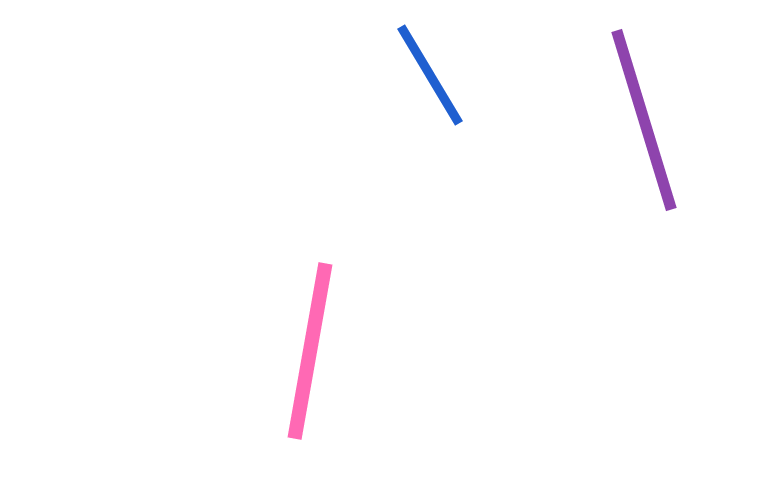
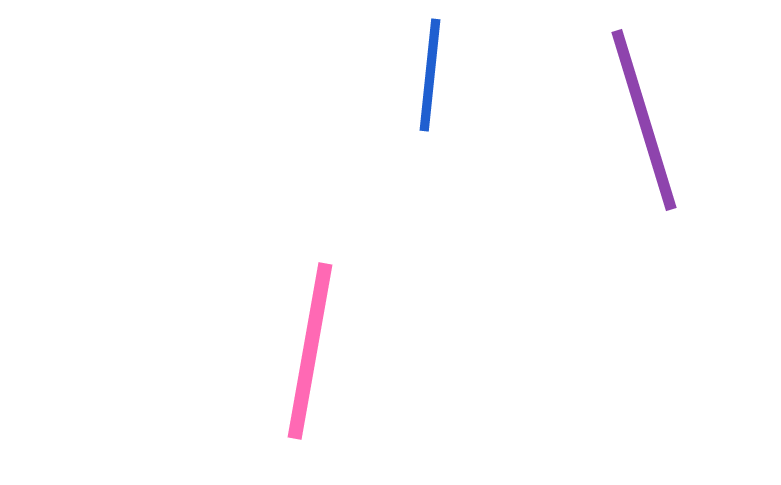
blue line: rotated 37 degrees clockwise
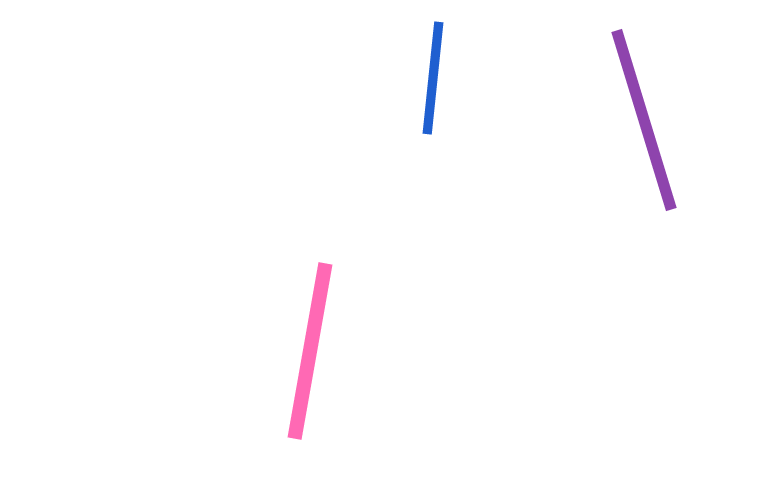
blue line: moved 3 px right, 3 px down
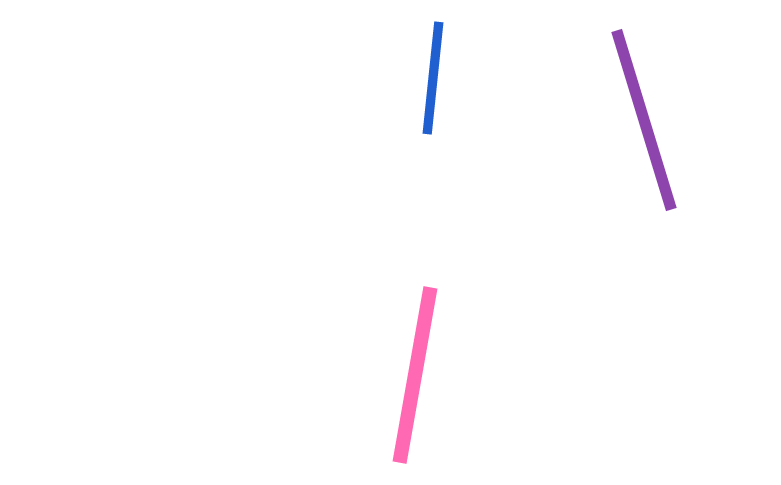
pink line: moved 105 px right, 24 px down
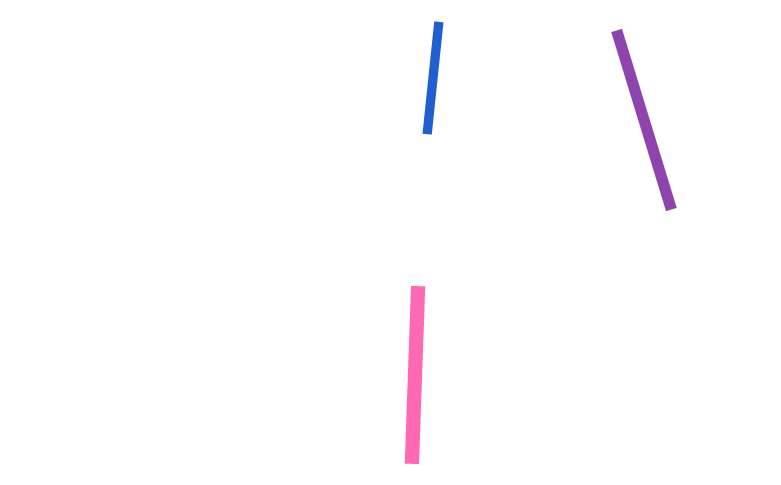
pink line: rotated 8 degrees counterclockwise
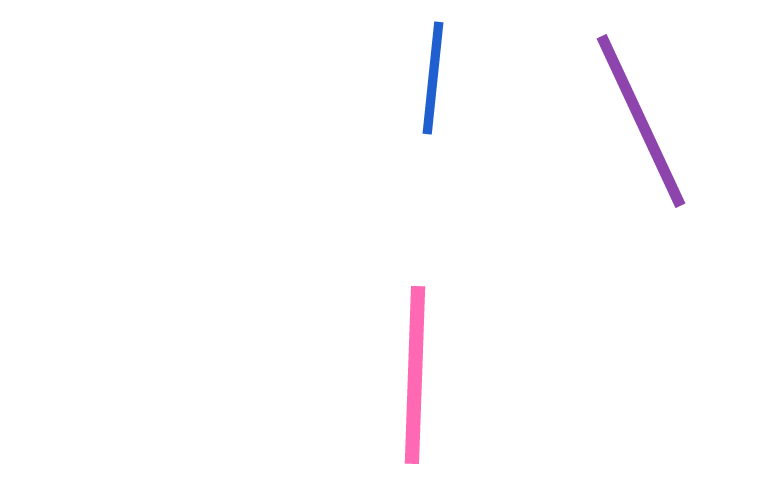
purple line: moved 3 px left, 1 px down; rotated 8 degrees counterclockwise
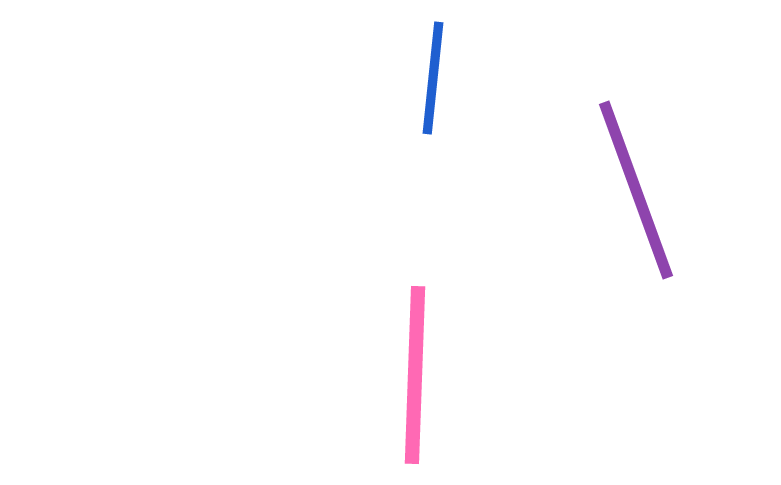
purple line: moved 5 px left, 69 px down; rotated 5 degrees clockwise
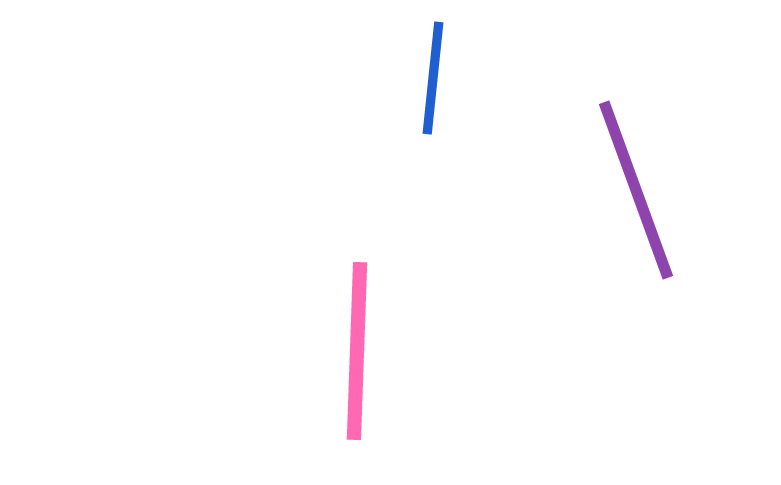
pink line: moved 58 px left, 24 px up
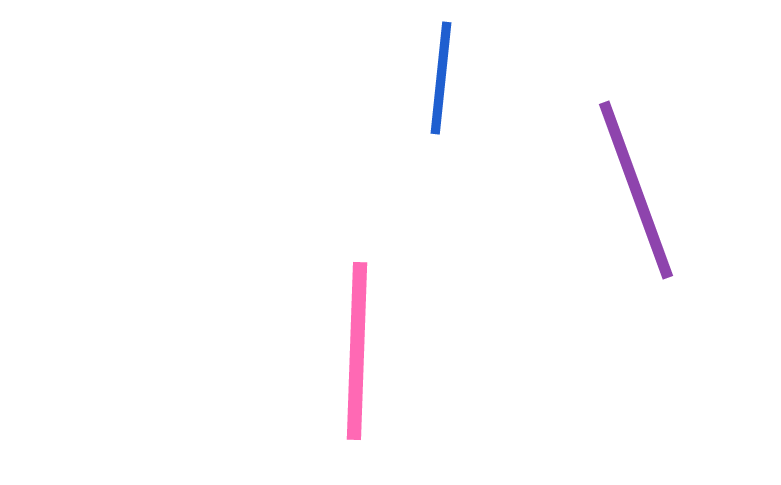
blue line: moved 8 px right
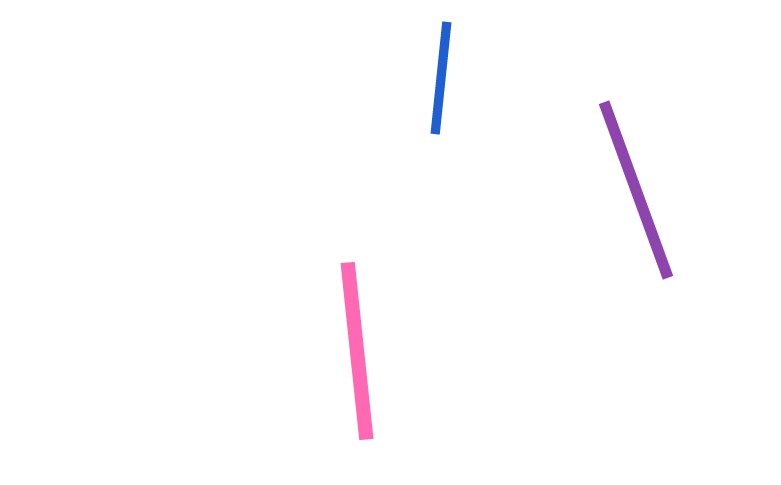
pink line: rotated 8 degrees counterclockwise
